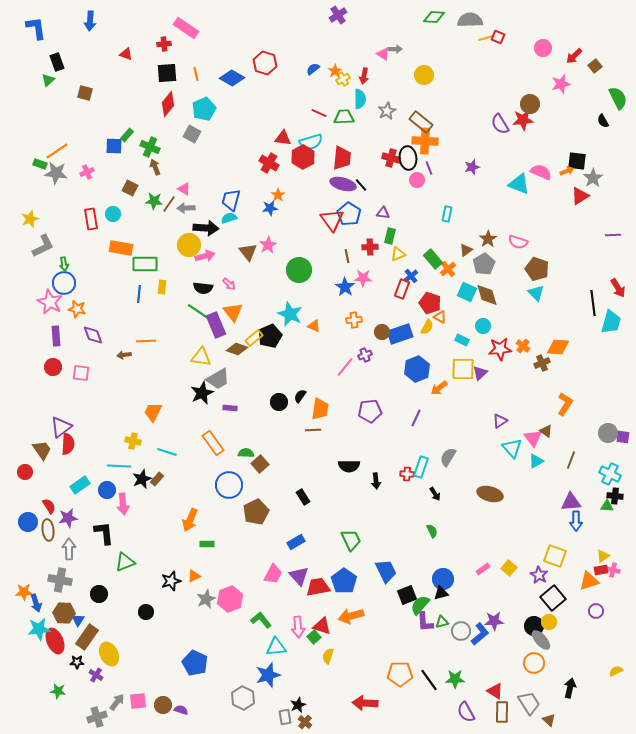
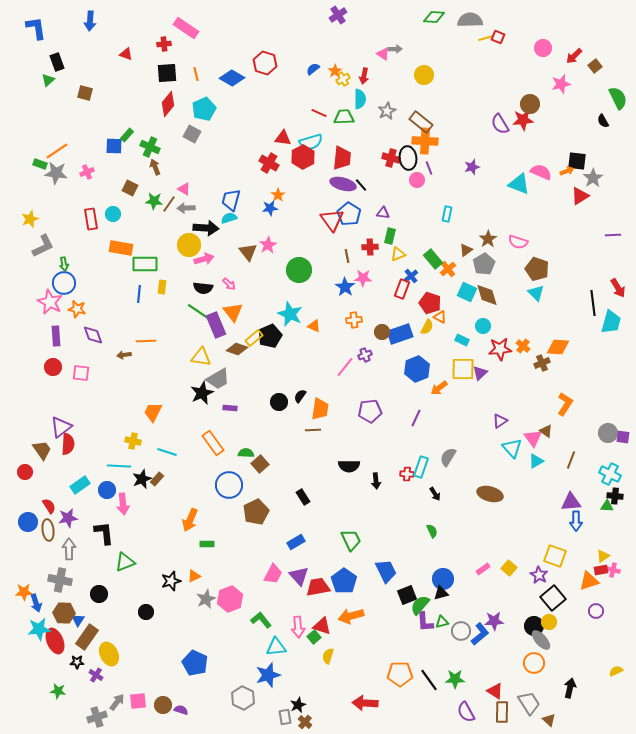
pink arrow at (205, 256): moved 1 px left, 3 px down
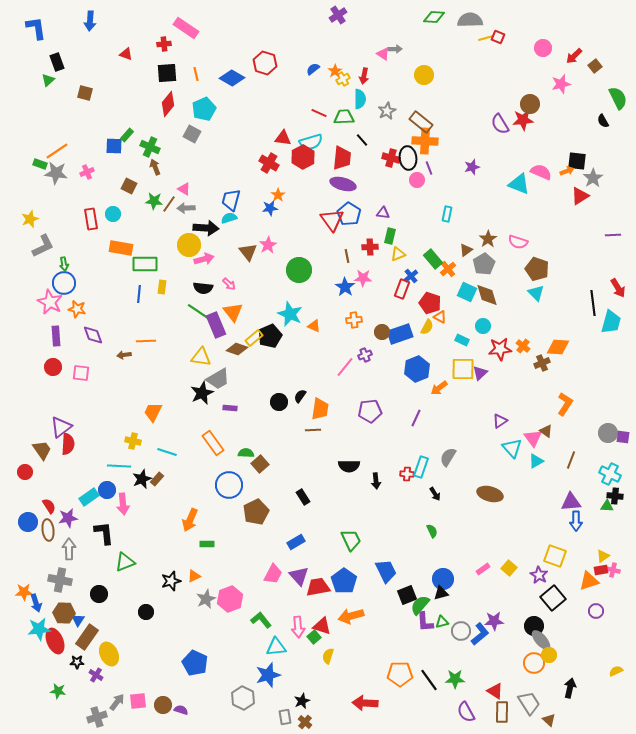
black line at (361, 185): moved 1 px right, 45 px up
brown square at (130, 188): moved 1 px left, 2 px up
cyan rectangle at (80, 485): moved 9 px right, 12 px down
yellow circle at (549, 622): moved 33 px down
black star at (298, 705): moved 4 px right, 4 px up
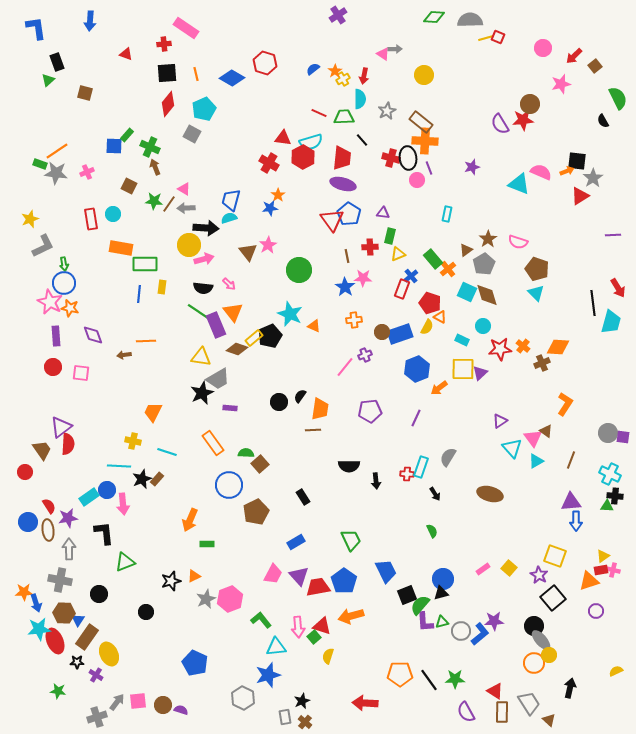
orange star at (77, 309): moved 7 px left, 1 px up
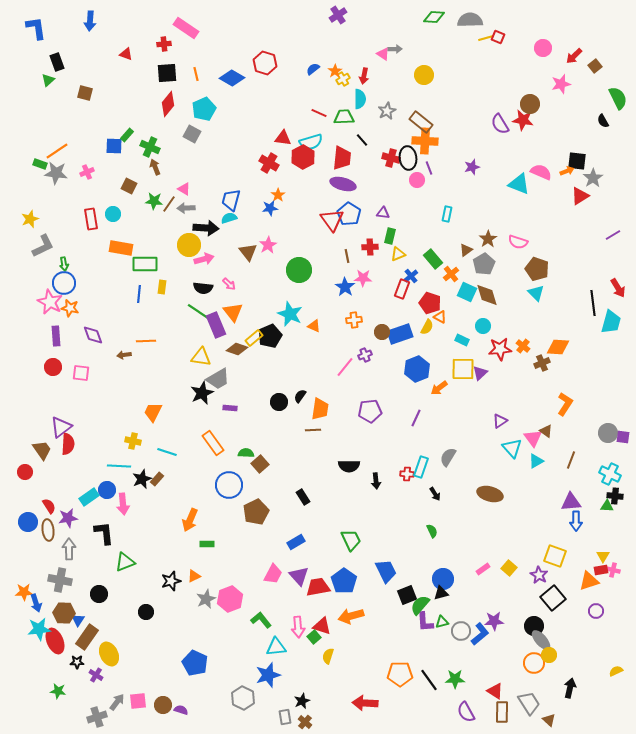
red star at (523, 120): rotated 15 degrees clockwise
purple line at (613, 235): rotated 28 degrees counterclockwise
orange cross at (448, 269): moved 3 px right, 5 px down
yellow triangle at (603, 556): rotated 24 degrees counterclockwise
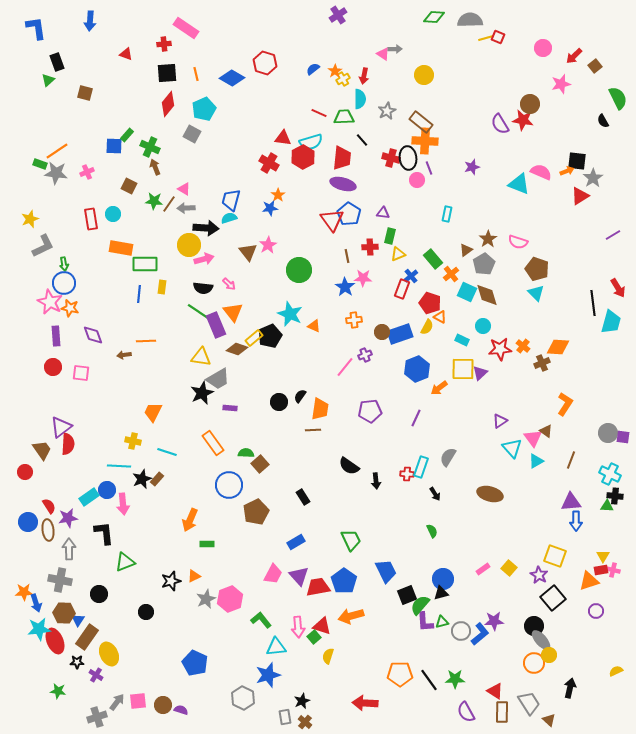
black semicircle at (349, 466): rotated 35 degrees clockwise
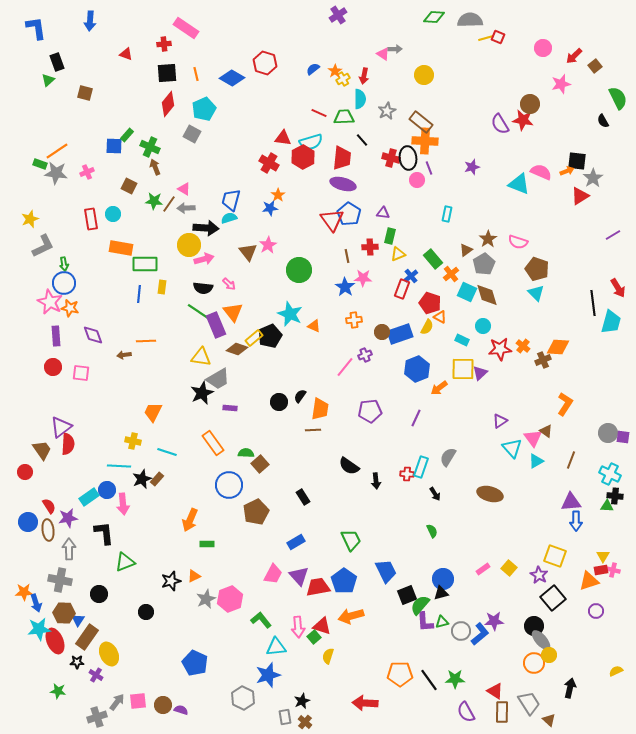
brown cross at (542, 363): moved 1 px right, 3 px up
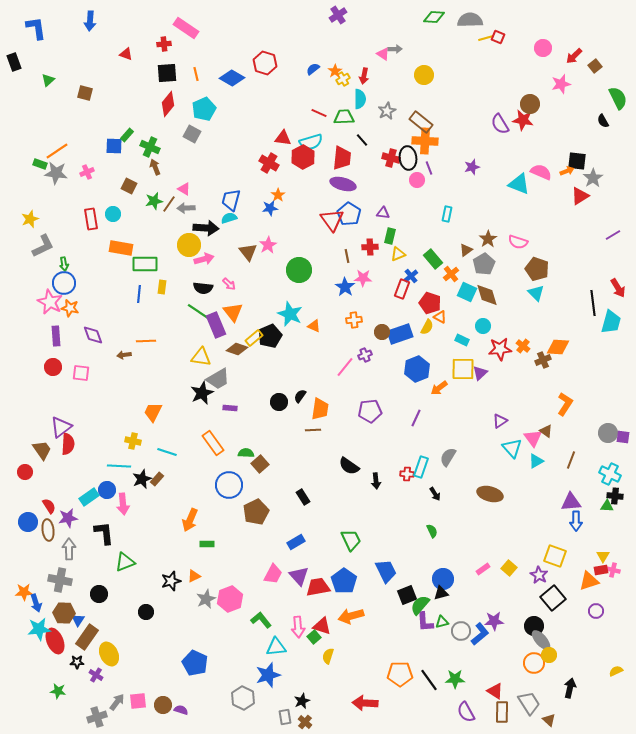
black rectangle at (57, 62): moved 43 px left
green star at (154, 201): rotated 18 degrees counterclockwise
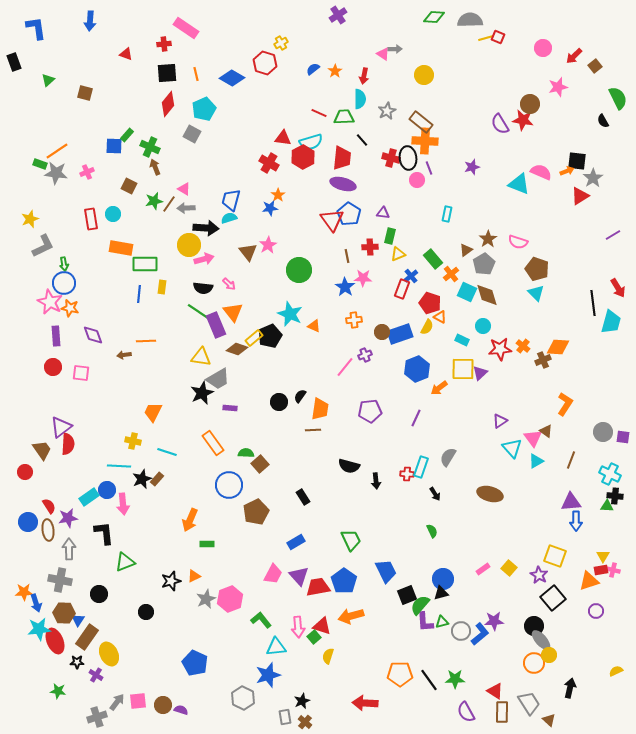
yellow cross at (343, 79): moved 62 px left, 36 px up
pink star at (561, 84): moved 3 px left, 3 px down
gray circle at (608, 433): moved 5 px left, 1 px up
black semicircle at (349, 466): rotated 20 degrees counterclockwise
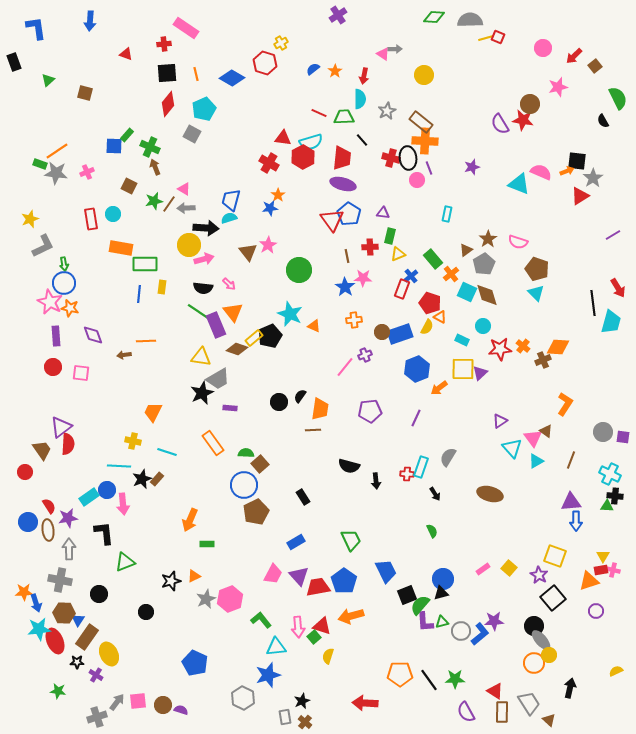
blue circle at (229, 485): moved 15 px right
